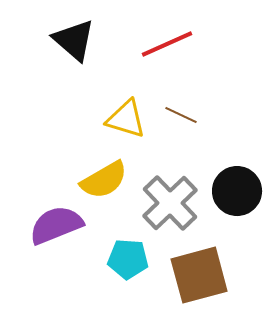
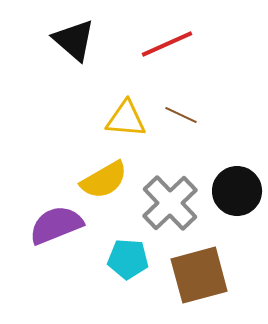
yellow triangle: rotated 12 degrees counterclockwise
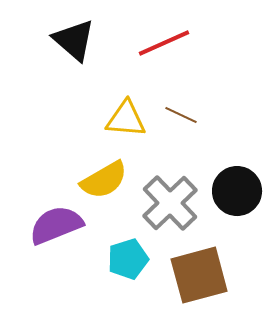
red line: moved 3 px left, 1 px up
cyan pentagon: rotated 21 degrees counterclockwise
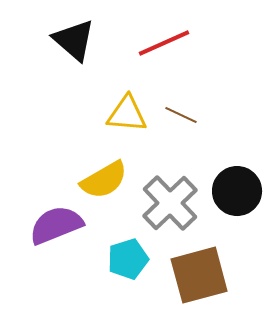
yellow triangle: moved 1 px right, 5 px up
